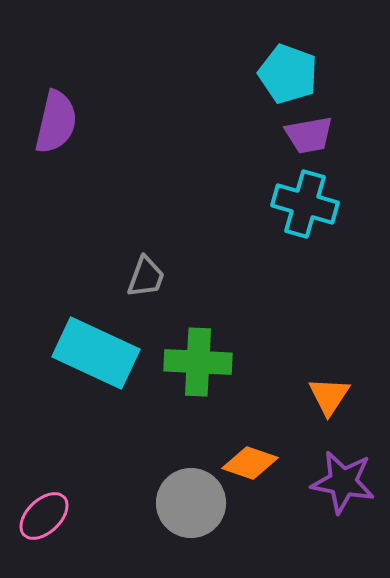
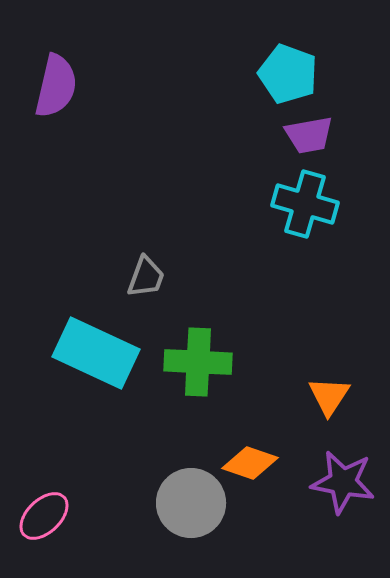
purple semicircle: moved 36 px up
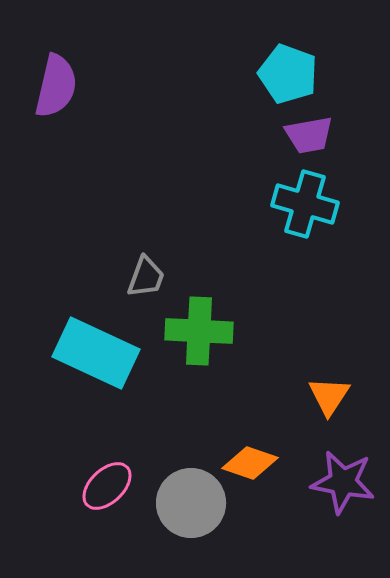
green cross: moved 1 px right, 31 px up
pink ellipse: moved 63 px right, 30 px up
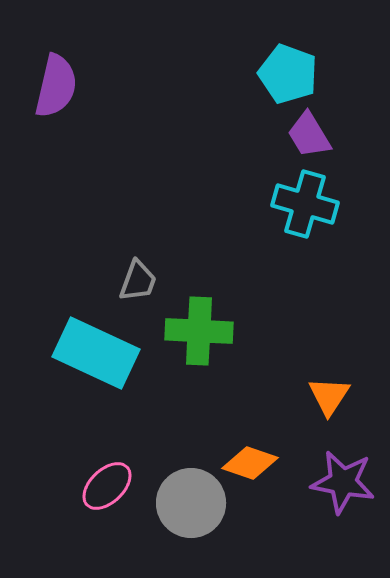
purple trapezoid: rotated 69 degrees clockwise
gray trapezoid: moved 8 px left, 4 px down
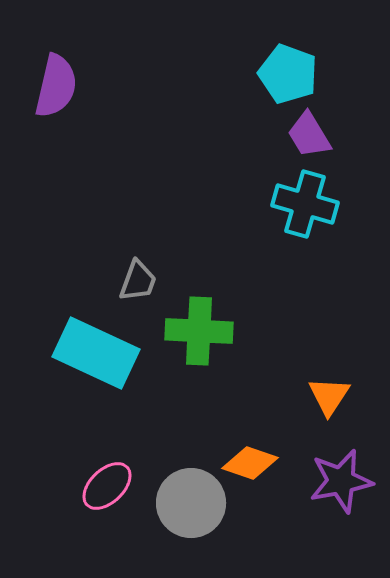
purple star: moved 2 px left, 1 px up; rotated 22 degrees counterclockwise
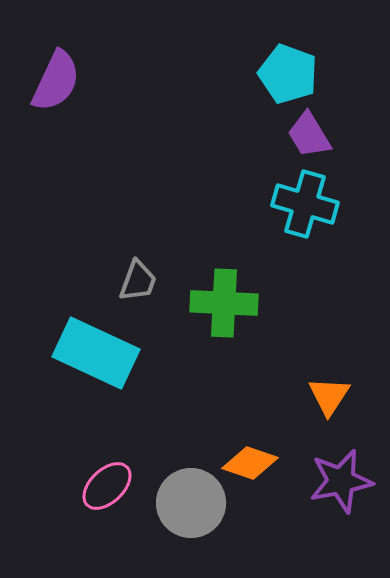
purple semicircle: moved 5 px up; rotated 12 degrees clockwise
green cross: moved 25 px right, 28 px up
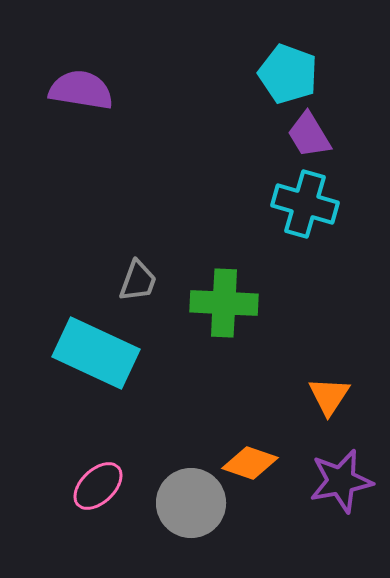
purple semicircle: moved 25 px right, 9 px down; rotated 106 degrees counterclockwise
pink ellipse: moved 9 px left
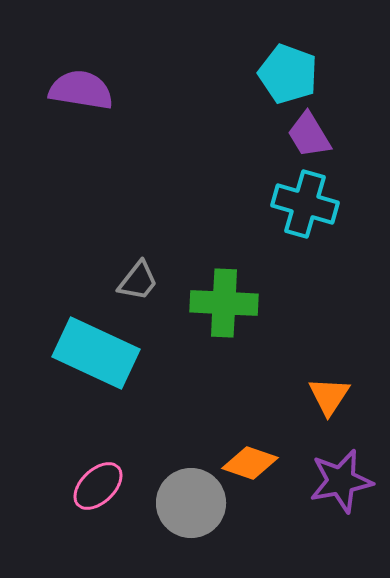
gray trapezoid: rotated 18 degrees clockwise
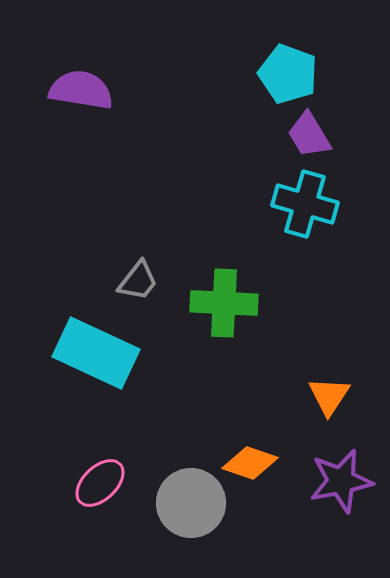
pink ellipse: moved 2 px right, 3 px up
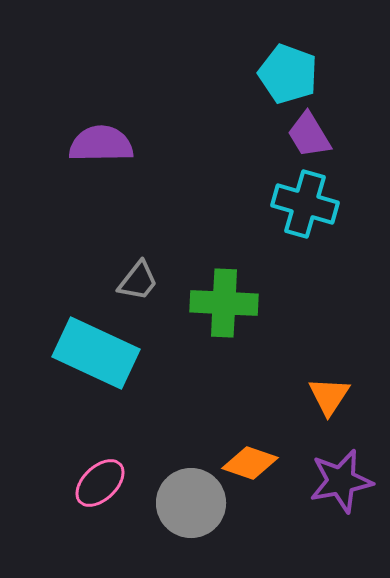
purple semicircle: moved 20 px right, 54 px down; rotated 10 degrees counterclockwise
